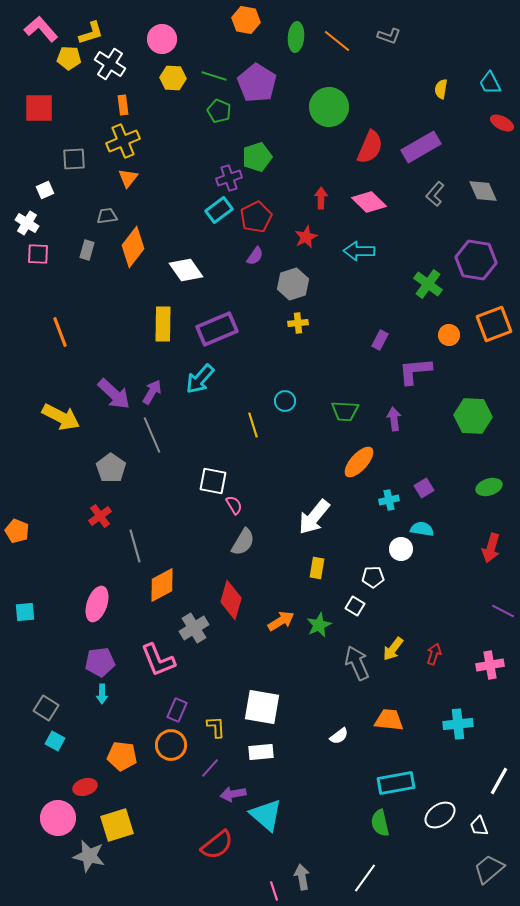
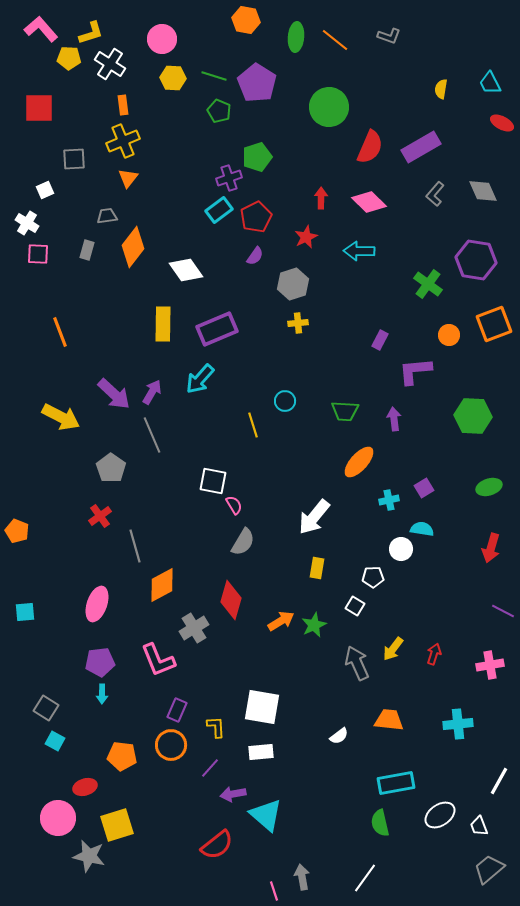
orange line at (337, 41): moved 2 px left, 1 px up
green star at (319, 625): moved 5 px left
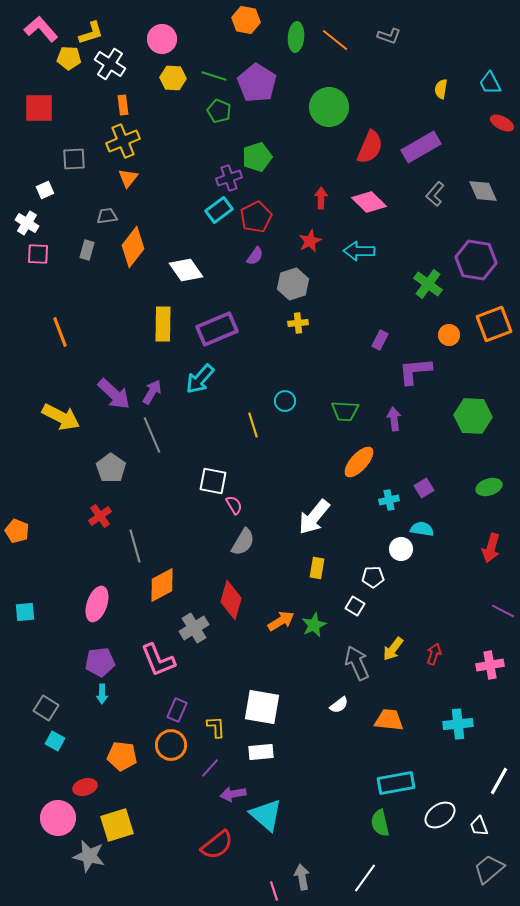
red star at (306, 237): moved 4 px right, 4 px down
white semicircle at (339, 736): moved 31 px up
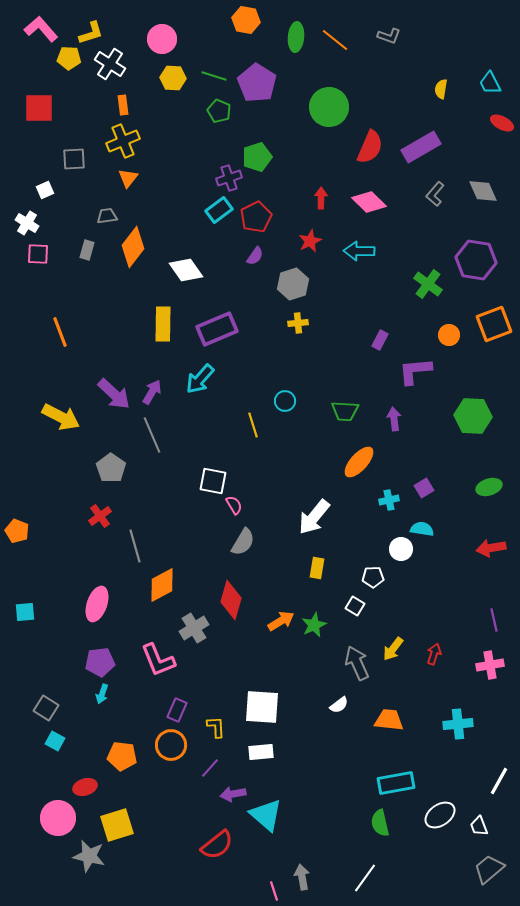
red arrow at (491, 548): rotated 64 degrees clockwise
purple line at (503, 611): moved 9 px left, 9 px down; rotated 50 degrees clockwise
cyan arrow at (102, 694): rotated 18 degrees clockwise
white square at (262, 707): rotated 6 degrees counterclockwise
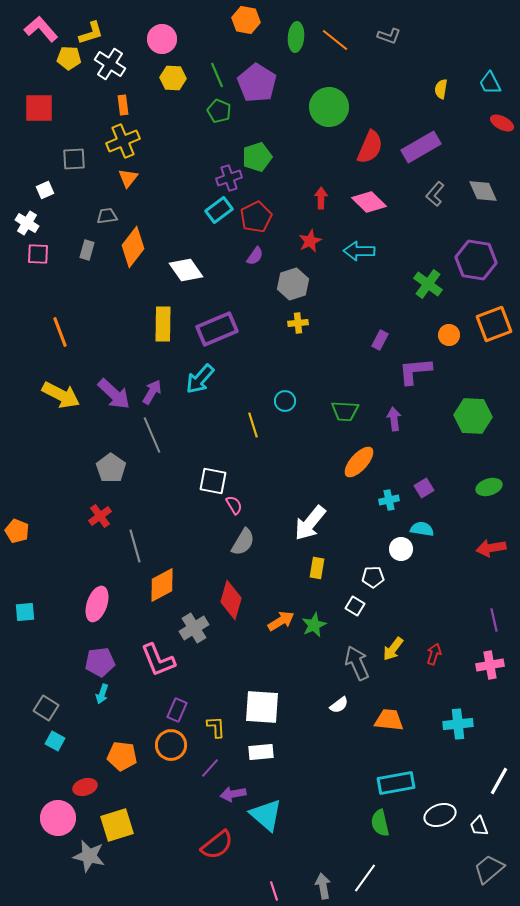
green line at (214, 76): moved 3 px right, 1 px up; rotated 50 degrees clockwise
yellow arrow at (61, 417): moved 22 px up
white arrow at (314, 517): moved 4 px left, 6 px down
white ellipse at (440, 815): rotated 16 degrees clockwise
gray arrow at (302, 877): moved 21 px right, 9 px down
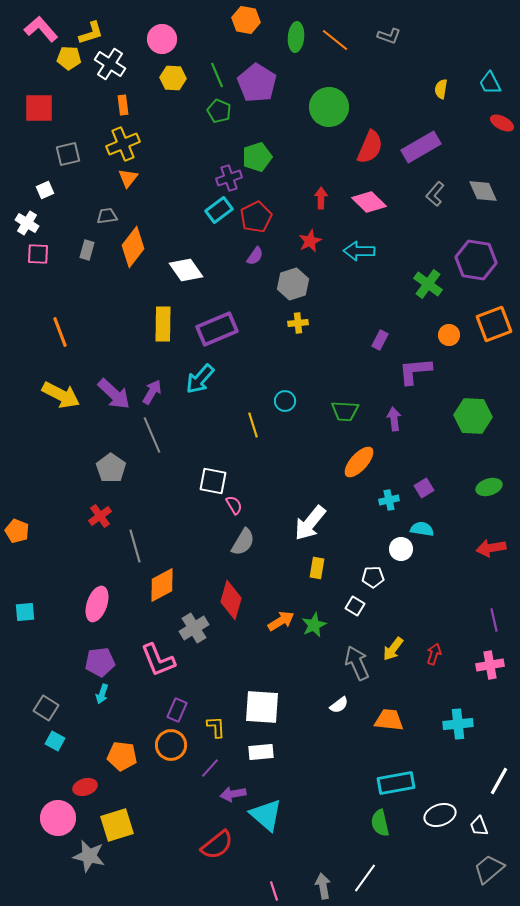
yellow cross at (123, 141): moved 3 px down
gray square at (74, 159): moved 6 px left, 5 px up; rotated 10 degrees counterclockwise
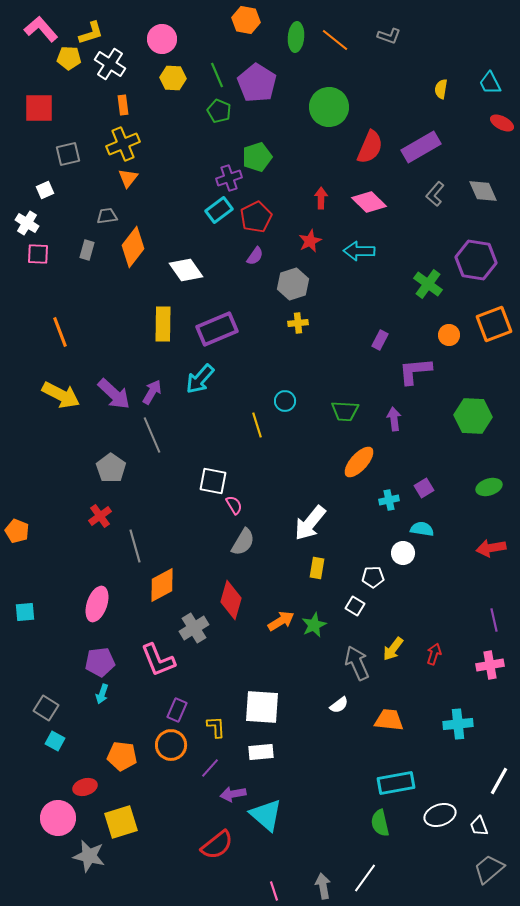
yellow line at (253, 425): moved 4 px right
white circle at (401, 549): moved 2 px right, 4 px down
yellow square at (117, 825): moved 4 px right, 3 px up
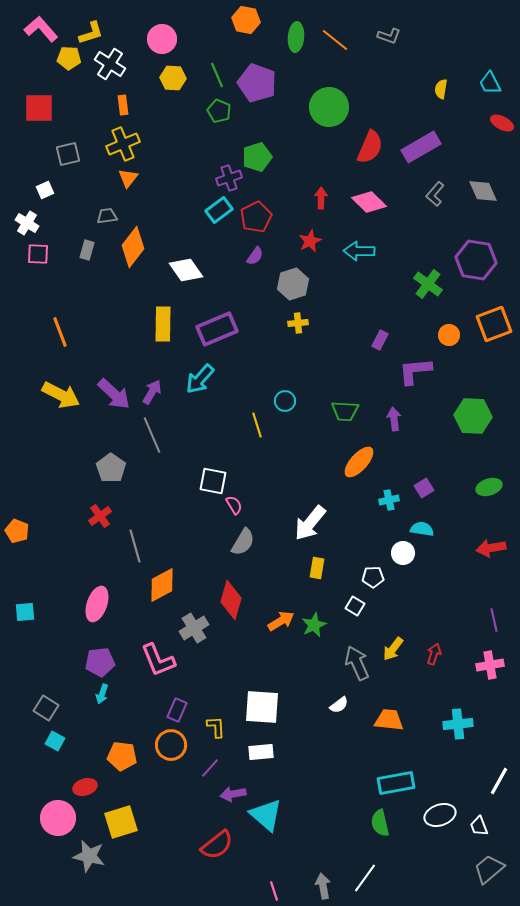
purple pentagon at (257, 83): rotated 12 degrees counterclockwise
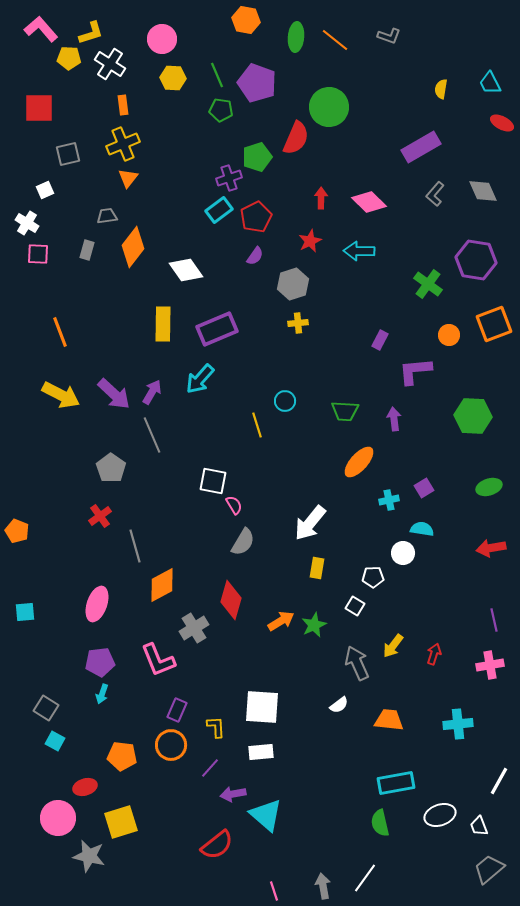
green pentagon at (219, 111): moved 2 px right, 1 px up; rotated 15 degrees counterclockwise
red semicircle at (370, 147): moved 74 px left, 9 px up
yellow arrow at (393, 649): moved 3 px up
